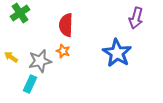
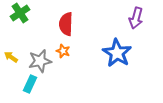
red semicircle: moved 1 px up
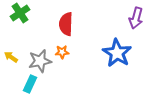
orange star: moved 1 px left, 1 px down; rotated 24 degrees counterclockwise
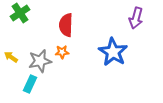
red semicircle: moved 1 px down
blue star: moved 4 px left, 1 px up
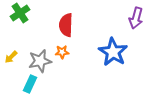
yellow arrow: rotated 80 degrees counterclockwise
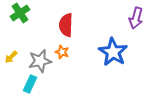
orange star: rotated 24 degrees clockwise
